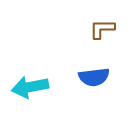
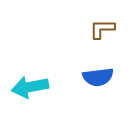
blue semicircle: moved 4 px right
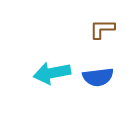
cyan arrow: moved 22 px right, 14 px up
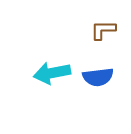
brown L-shape: moved 1 px right, 1 px down
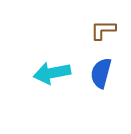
blue semicircle: moved 3 px right, 4 px up; rotated 112 degrees clockwise
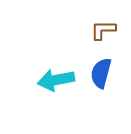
cyan arrow: moved 4 px right, 7 px down
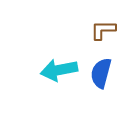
cyan arrow: moved 3 px right, 10 px up
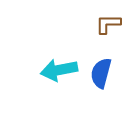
brown L-shape: moved 5 px right, 6 px up
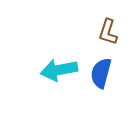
brown L-shape: moved 8 px down; rotated 72 degrees counterclockwise
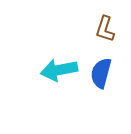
brown L-shape: moved 3 px left, 3 px up
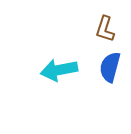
blue semicircle: moved 9 px right, 6 px up
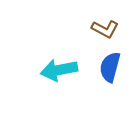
brown L-shape: rotated 80 degrees counterclockwise
